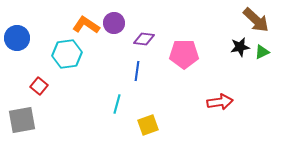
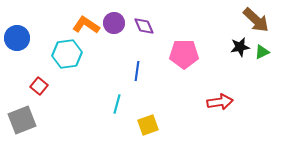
purple diamond: moved 13 px up; rotated 60 degrees clockwise
gray square: rotated 12 degrees counterclockwise
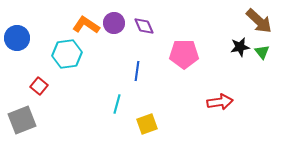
brown arrow: moved 3 px right, 1 px down
green triangle: rotated 42 degrees counterclockwise
yellow square: moved 1 px left, 1 px up
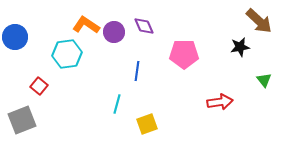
purple circle: moved 9 px down
blue circle: moved 2 px left, 1 px up
green triangle: moved 2 px right, 28 px down
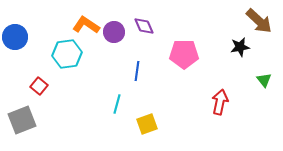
red arrow: rotated 70 degrees counterclockwise
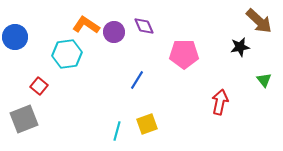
blue line: moved 9 px down; rotated 24 degrees clockwise
cyan line: moved 27 px down
gray square: moved 2 px right, 1 px up
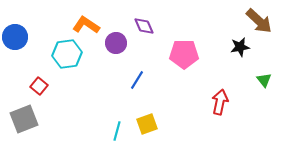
purple circle: moved 2 px right, 11 px down
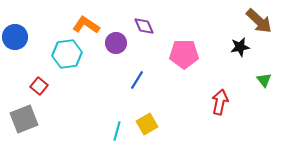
yellow square: rotated 10 degrees counterclockwise
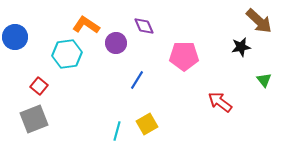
black star: moved 1 px right
pink pentagon: moved 2 px down
red arrow: rotated 65 degrees counterclockwise
gray square: moved 10 px right
